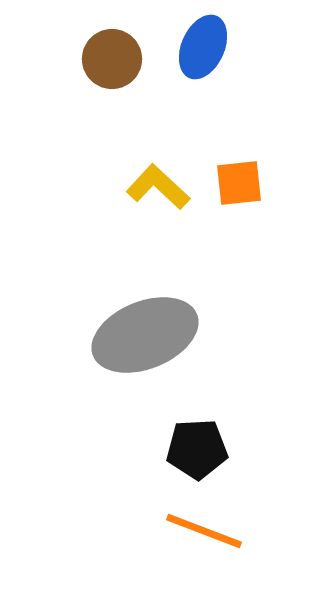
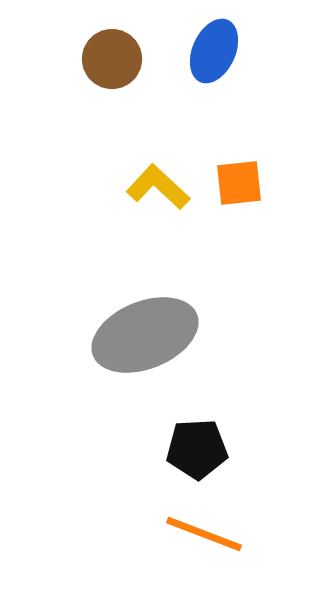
blue ellipse: moved 11 px right, 4 px down
orange line: moved 3 px down
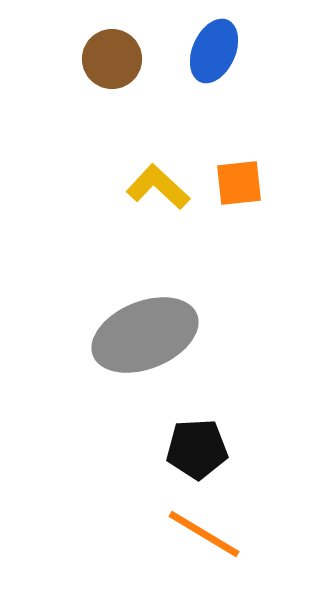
orange line: rotated 10 degrees clockwise
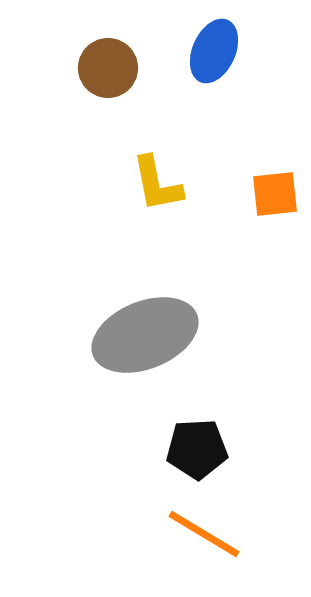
brown circle: moved 4 px left, 9 px down
orange square: moved 36 px right, 11 px down
yellow L-shape: moved 1 px left, 3 px up; rotated 144 degrees counterclockwise
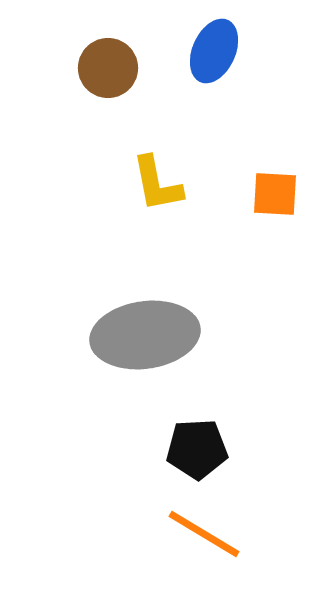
orange square: rotated 9 degrees clockwise
gray ellipse: rotated 14 degrees clockwise
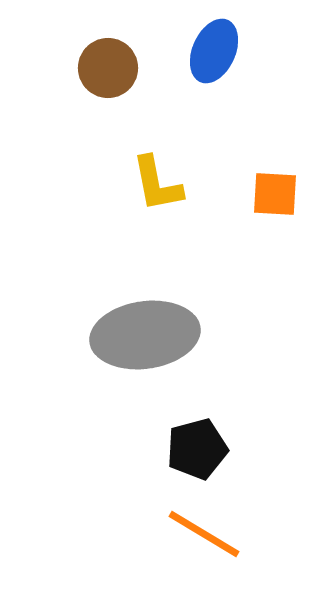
black pentagon: rotated 12 degrees counterclockwise
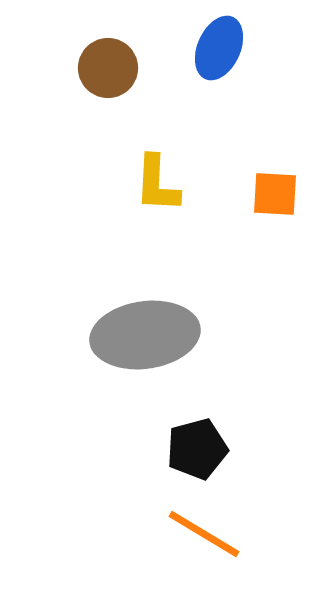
blue ellipse: moved 5 px right, 3 px up
yellow L-shape: rotated 14 degrees clockwise
